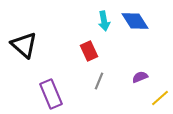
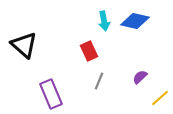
blue diamond: rotated 44 degrees counterclockwise
purple semicircle: rotated 21 degrees counterclockwise
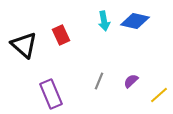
red rectangle: moved 28 px left, 16 px up
purple semicircle: moved 9 px left, 4 px down
yellow line: moved 1 px left, 3 px up
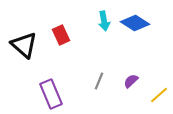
blue diamond: moved 2 px down; rotated 20 degrees clockwise
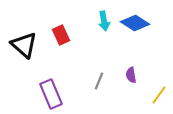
purple semicircle: moved 6 px up; rotated 56 degrees counterclockwise
yellow line: rotated 12 degrees counterclockwise
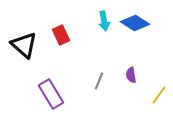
purple rectangle: rotated 8 degrees counterclockwise
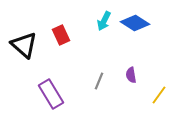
cyan arrow: rotated 36 degrees clockwise
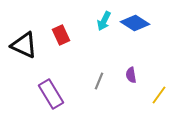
black triangle: rotated 16 degrees counterclockwise
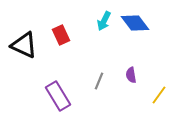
blue diamond: rotated 20 degrees clockwise
purple rectangle: moved 7 px right, 2 px down
